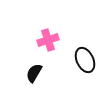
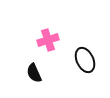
black semicircle: rotated 54 degrees counterclockwise
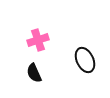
pink cross: moved 10 px left
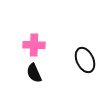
pink cross: moved 4 px left, 5 px down; rotated 20 degrees clockwise
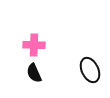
black ellipse: moved 5 px right, 10 px down
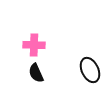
black semicircle: moved 2 px right
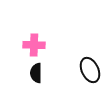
black semicircle: rotated 24 degrees clockwise
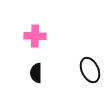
pink cross: moved 1 px right, 9 px up
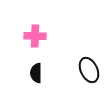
black ellipse: moved 1 px left
